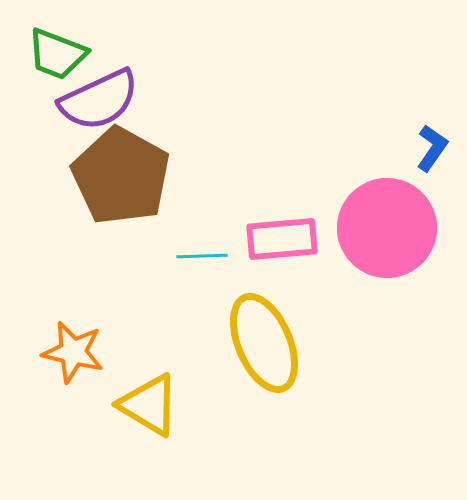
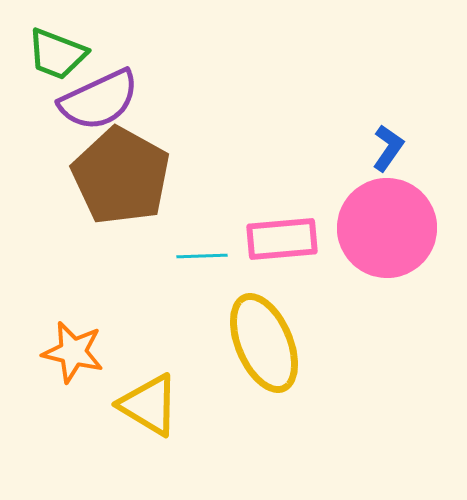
blue L-shape: moved 44 px left
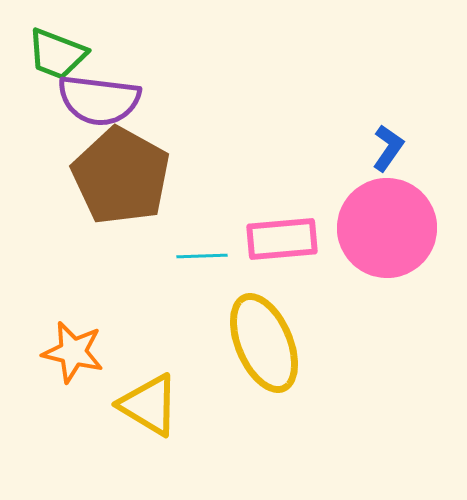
purple semicircle: rotated 32 degrees clockwise
